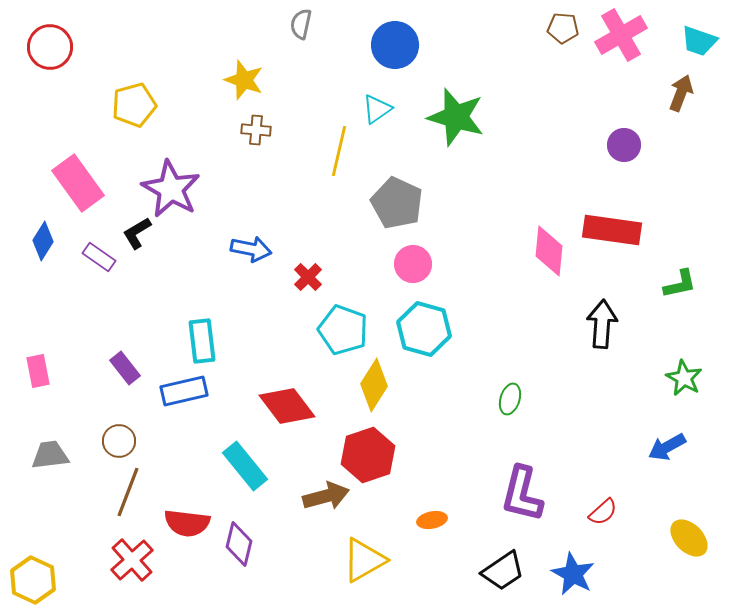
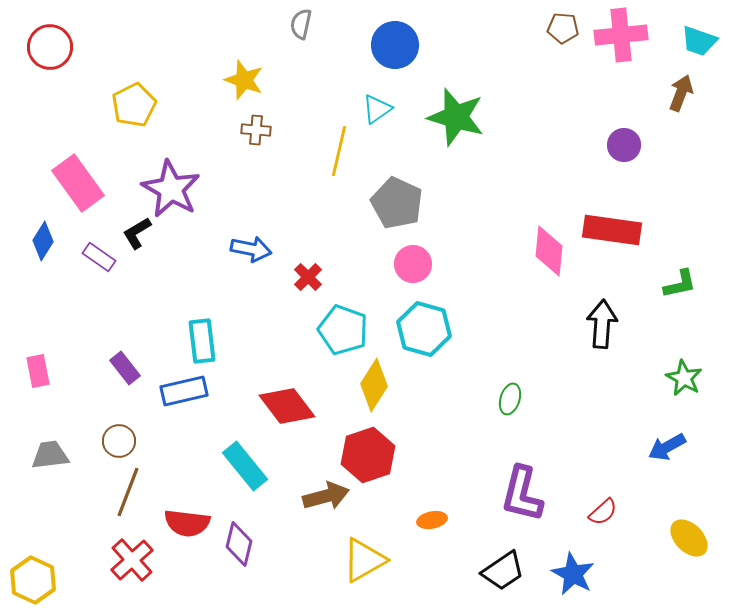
pink cross at (621, 35): rotated 24 degrees clockwise
yellow pentagon at (134, 105): rotated 12 degrees counterclockwise
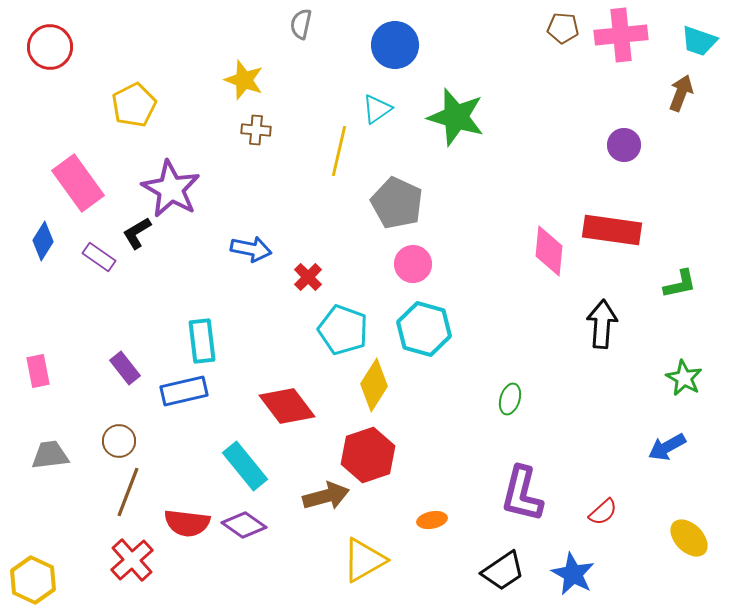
purple diamond at (239, 544): moved 5 px right, 19 px up; rotated 69 degrees counterclockwise
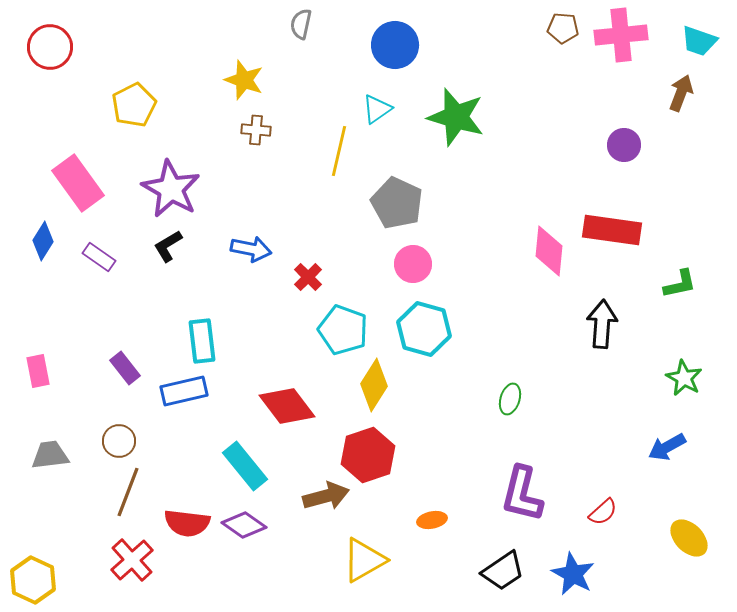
black L-shape at (137, 233): moved 31 px right, 13 px down
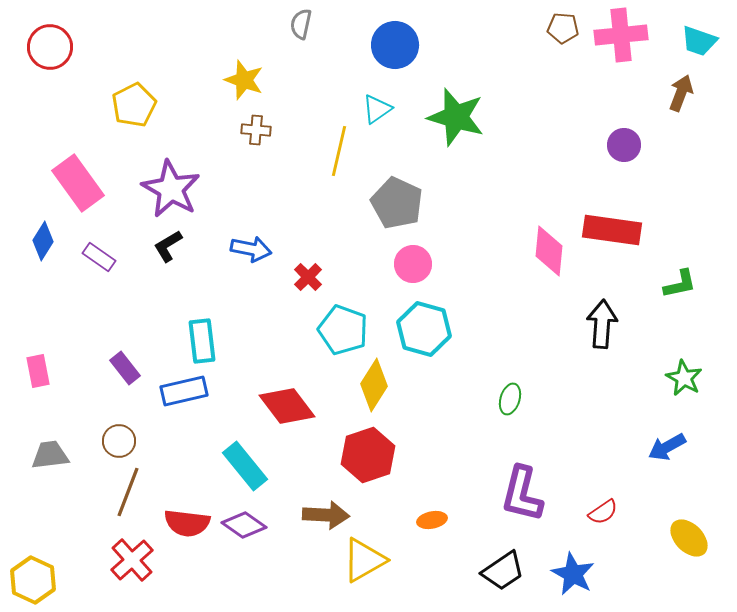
brown arrow at (326, 496): moved 19 px down; rotated 18 degrees clockwise
red semicircle at (603, 512): rotated 8 degrees clockwise
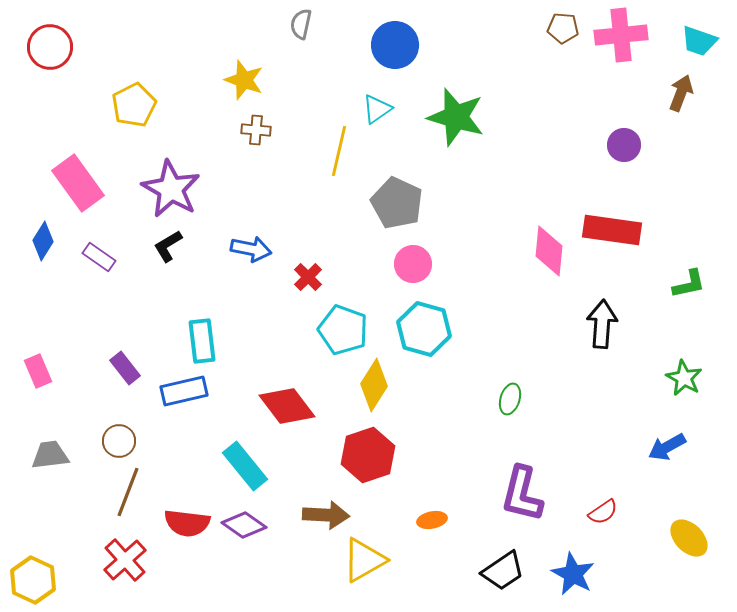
green L-shape at (680, 284): moved 9 px right
pink rectangle at (38, 371): rotated 12 degrees counterclockwise
red cross at (132, 560): moved 7 px left
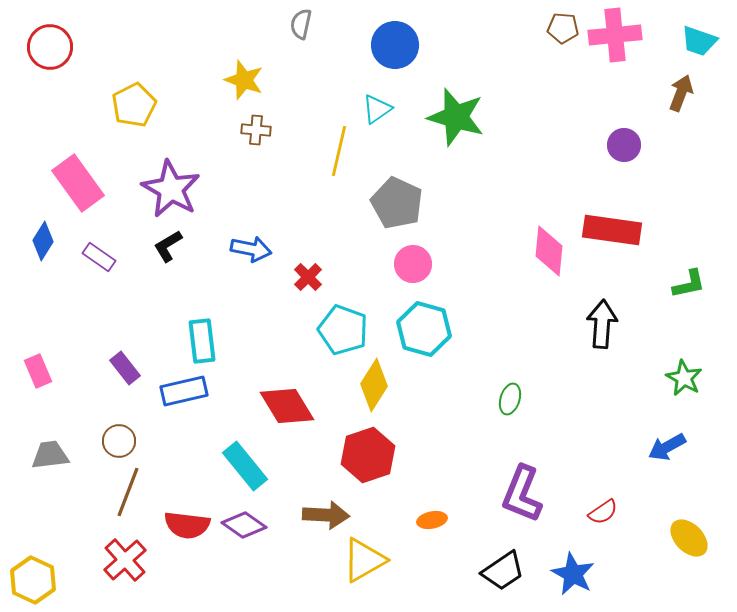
pink cross at (621, 35): moved 6 px left
red diamond at (287, 406): rotated 6 degrees clockwise
purple L-shape at (522, 494): rotated 8 degrees clockwise
red semicircle at (187, 523): moved 2 px down
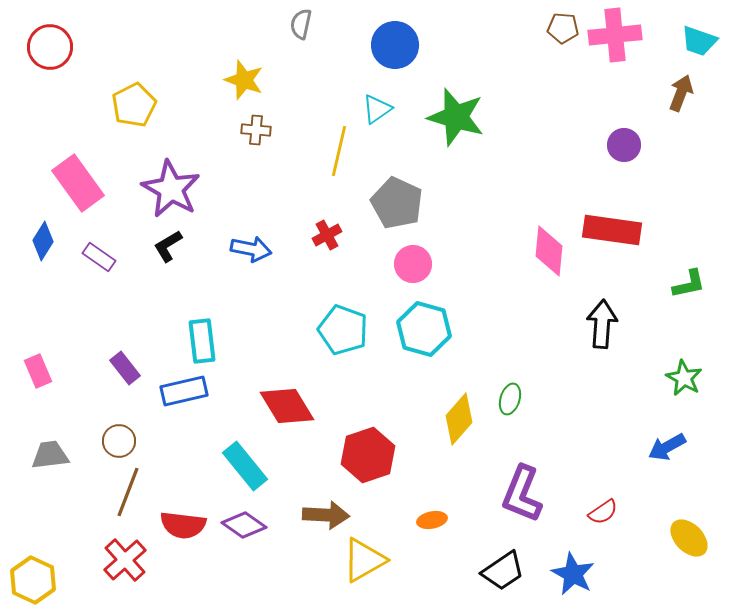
red cross at (308, 277): moved 19 px right, 42 px up; rotated 16 degrees clockwise
yellow diamond at (374, 385): moved 85 px right, 34 px down; rotated 9 degrees clockwise
red semicircle at (187, 525): moved 4 px left
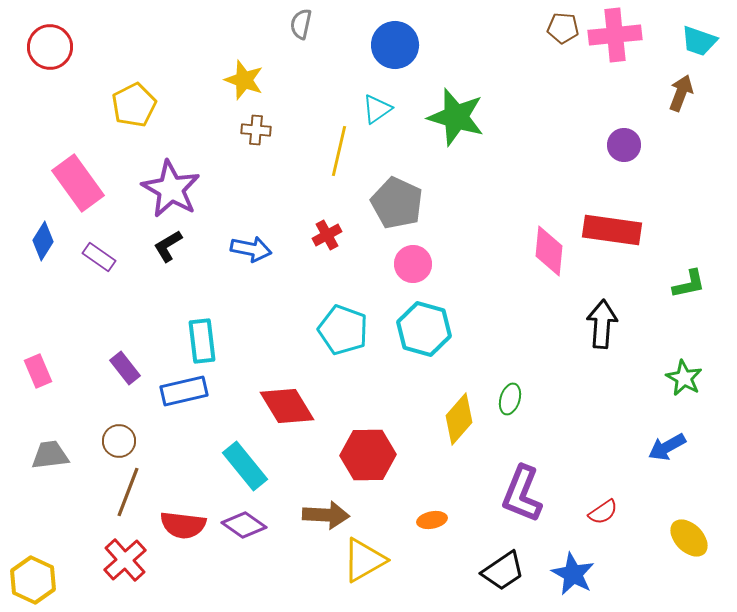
red hexagon at (368, 455): rotated 18 degrees clockwise
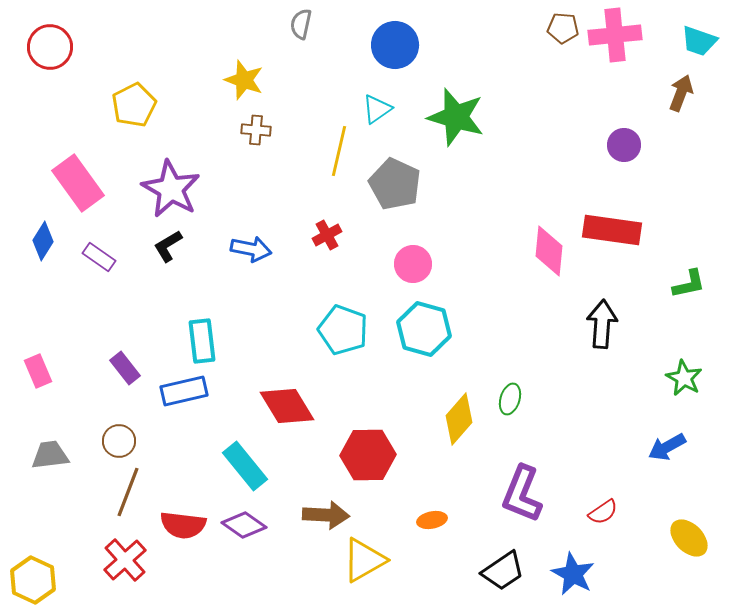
gray pentagon at (397, 203): moved 2 px left, 19 px up
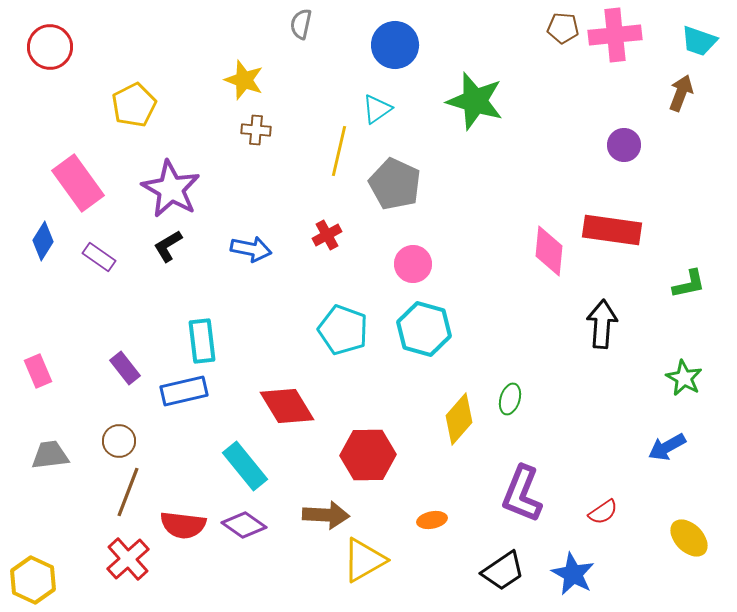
green star at (456, 117): moved 19 px right, 16 px up
red cross at (125, 560): moved 3 px right, 1 px up
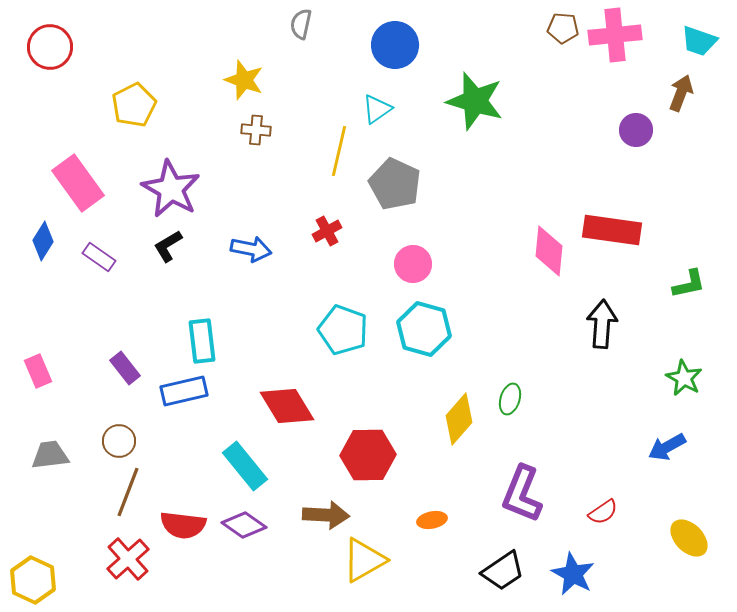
purple circle at (624, 145): moved 12 px right, 15 px up
red cross at (327, 235): moved 4 px up
